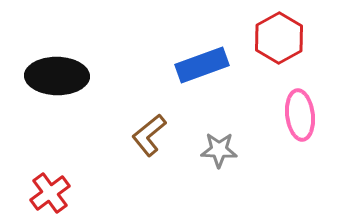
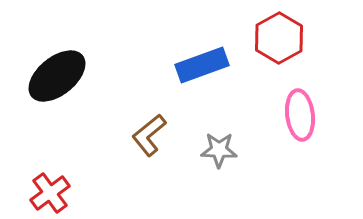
black ellipse: rotated 40 degrees counterclockwise
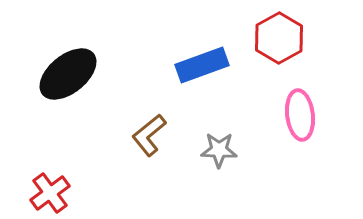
black ellipse: moved 11 px right, 2 px up
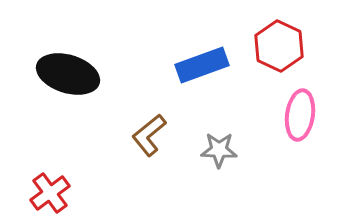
red hexagon: moved 8 px down; rotated 6 degrees counterclockwise
black ellipse: rotated 56 degrees clockwise
pink ellipse: rotated 15 degrees clockwise
